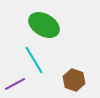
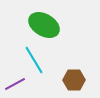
brown hexagon: rotated 20 degrees counterclockwise
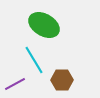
brown hexagon: moved 12 px left
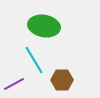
green ellipse: moved 1 px down; rotated 20 degrees counterclockwise
purple line: moved 1 px left
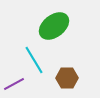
green ellipse: moved 10 px right; rotated 48 degrees counterclockwise
brown hexagon: moved 5 px right, 2 px up
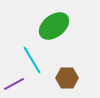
cyan line: moved 2 px left
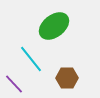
cyan line: moved 1 px left, 1 px up; rotated 8 degrees counterclockwise
purple line: rotated 75 degrees clockwise
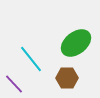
green ellipse: moved 22 px right, 17 px down
